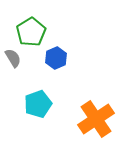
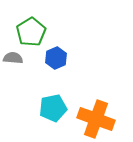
gray semicircle: rotated 54 degrees counterclockwise
cyan pentagon: moved 15 px right, 4 px down; rotated 8 degrees clockwise
orange cross: rotated 36 degrees counterclockwise
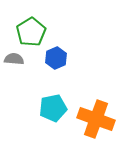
gray semicircle: moved 1 px right, 1 px down
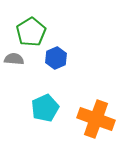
cyan pentagon: moved 8 px left; rotated 12 degrees counterclockwise
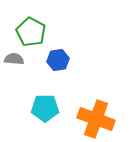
green pentagon: rotated 12 degrees counterclockwise
blue hexagon: moved 2 px right, 2 px down; rotated 15 degrees clockwise
cyan pentagon: rotated 24 degrees clockwise
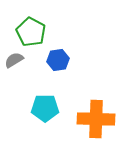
gray semicircle: moved 1 px down; rotated 36 degrees counterclockwise
orange cross: rotated 18 degrees counterclockwise
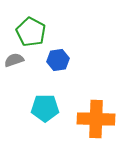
gray semicircle: rotated 12 degrees clockwise
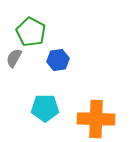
gray semicircle: moved 2 px up; rotated 42 degrees counterclockwise
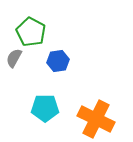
blue hexagon: moved 1 px down
orange cross: rotated 24 degrees clockwise
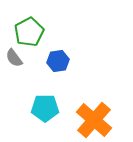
green pentagon: moved 2 px left; rotated 16 degrees clockwise
gray semicircle: rotated 66 degrees counterclockwise
orange cross: moved 2 px left, 1 px down; rotated 15 degrees clockwise
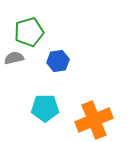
green pentagon: rotated 12 degrees clockwise
gray semicircle: rotated 114 degrees clockwise
orange cross: rotated 27 degrees clockwise
